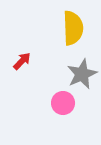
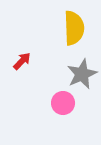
yellow semicircle: moved 1 px right
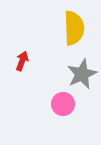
red arrow: rotated 24 degrees counterclockwise
pink circle: moved 1 px down
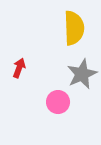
red arrow: moved 3 px left, 7 px down
pink circle: moved 5 px left, 2 px up
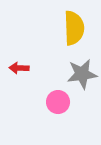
red arrow: rotated 108 degrees counterclockwise
gray star: rotated 16 degrees clockwise
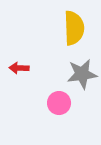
pink circle: moved 1 px right, 1 px down
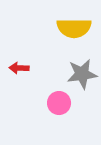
yellow semicircle: rotated 92 degrees clockwise
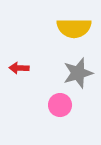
gray star: moved 4 px left, 1 px up; rotated 8 degrees counterclockwise
pink circle: moved 1 px right, 2 px down
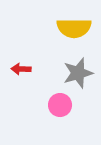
red arrow: moved 2 px right, 1 px down
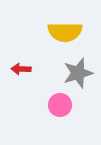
yellow semicircle: moved 9 px left, 4 px down
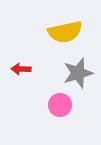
yellow semicircle: rotated 12 degrees counterclockwise
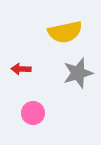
pink circle: moved 27 px left, 8 px down
